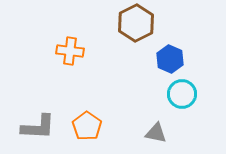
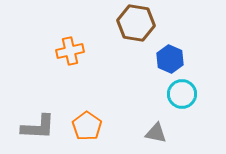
brown hexagon: rotated 24 degrees counterclockwise
orange cross: rotated 20 degrees counterclockwise
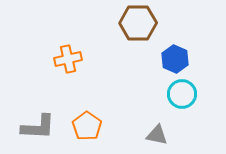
brown hexagon: moved 2 px right; rotated 9 degrees counterclockwise
orange cross: moved 2 px left, 8 px down
blue hexagon: moved 5 px right
gray triangle: moved 1 px right, 2 px down
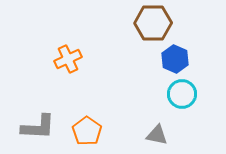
brown hexagon: moved 15 px right
orange cross: rotated 12 degrees counterclockwise
orange pentagon: moved 5 px down
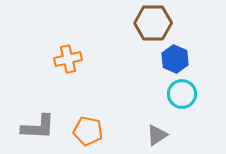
orange cross: rotated 12 degrees clockwise
orange pentagon: moved 1 px right; rotated 24 degrees counterclockwise
gray triangle: rotated 45 degrees counterclockwise
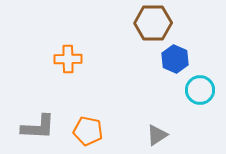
orange cross: rotated 12 degrees clockwise
cyan circle: moved 18 px right, 4 px up
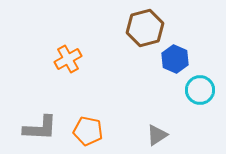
brown hexagon: moved 8 px left, 5 px down; rotated 15 degrees counterclockwise
orange cross: rotated 28 degrees counterclockwise
gray L-shape: moved 2 px right, 1 px down
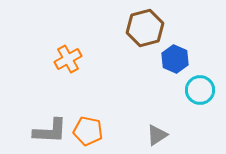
gray L-shape: moved 10 px right, 3 px down
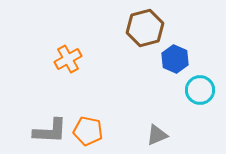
gray triangle: rotated 10 degrees clockwise
